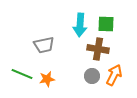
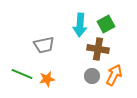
green square: rotated 30 degrees counterclockwise
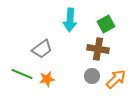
cyan arrow: moved 10 px left, 5 px up
gray trapezoid: moved 2 px left, 4 px down; rotated 25 degrees counterclockwise
orange arrow: moved 2 px right, 4 px down; rotated 20 degrees clockwise
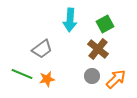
green square: moved 1 px left
brown cross: rotated 30 degrees clockwise
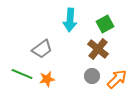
orange arrow: moved 1 px right
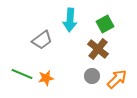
gray trapezoid: moved 9 px up
orange star: moved 1 px left, 1 px up
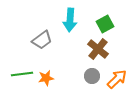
green line: rotated 30 degrees counterclockwise
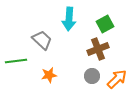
cyan arrow: moved 1 px left, 1 px up
gray trapezoid: rotated 100 degrees counterclockwise
brown cross: rotated 30 degrees clockwise
green line: moved 6 px left, 13 px up
orange star: moved 3 px right, 3 px up
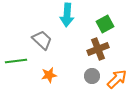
cyan arrow: moved 2 px left, 4 px up
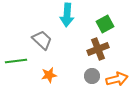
orange arrow: rotated 30 degrees clockwise
